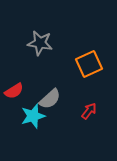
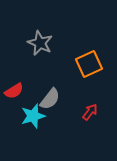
gray star: rotated 15 degrees clockwise
gray semicircle: rotated 10 degrees counterclockwise
red arrow: moved 1 px right, 1 px down
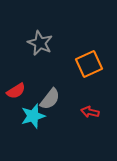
red semicircle: moved 2 px right
red arrow: rotated 114 degrees counterclockwise
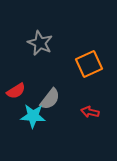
cyan star: rotated 20 degrees clockwise
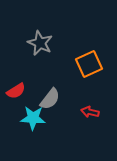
cyan star: moved 2 px down
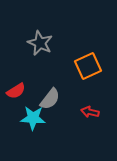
orange square: moved 1 px left, 2 px down
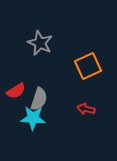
gray semicircle: moved 11 px left; rotated 20 degrees counterclockwise
red arrow: moved 4 px left, 3 px up
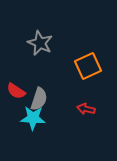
red semicircle: rotated 66 degrees clockwise
